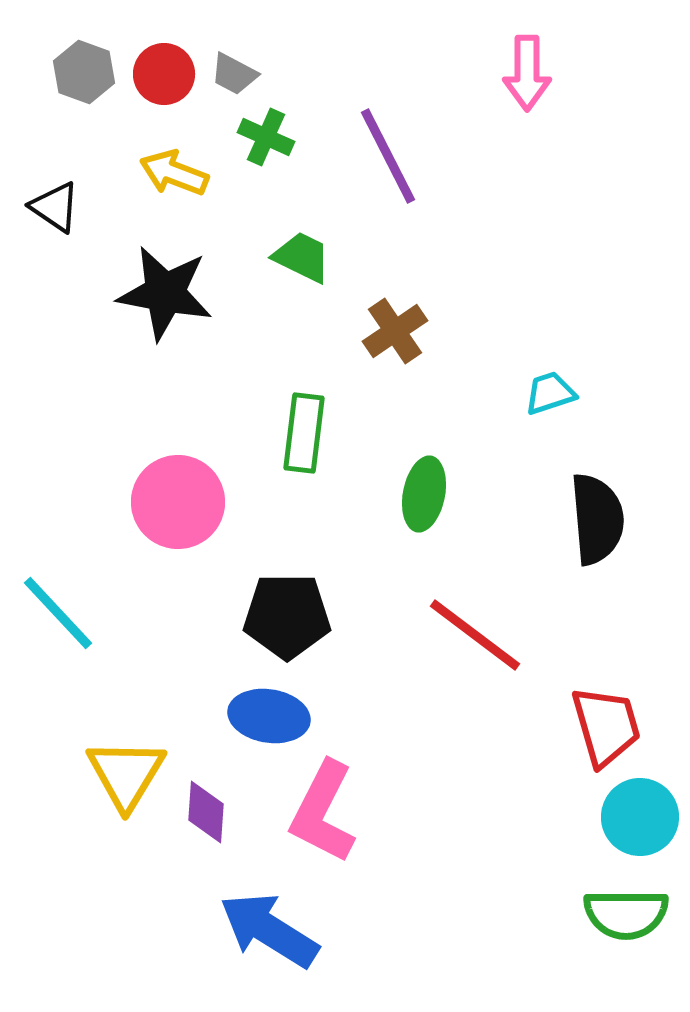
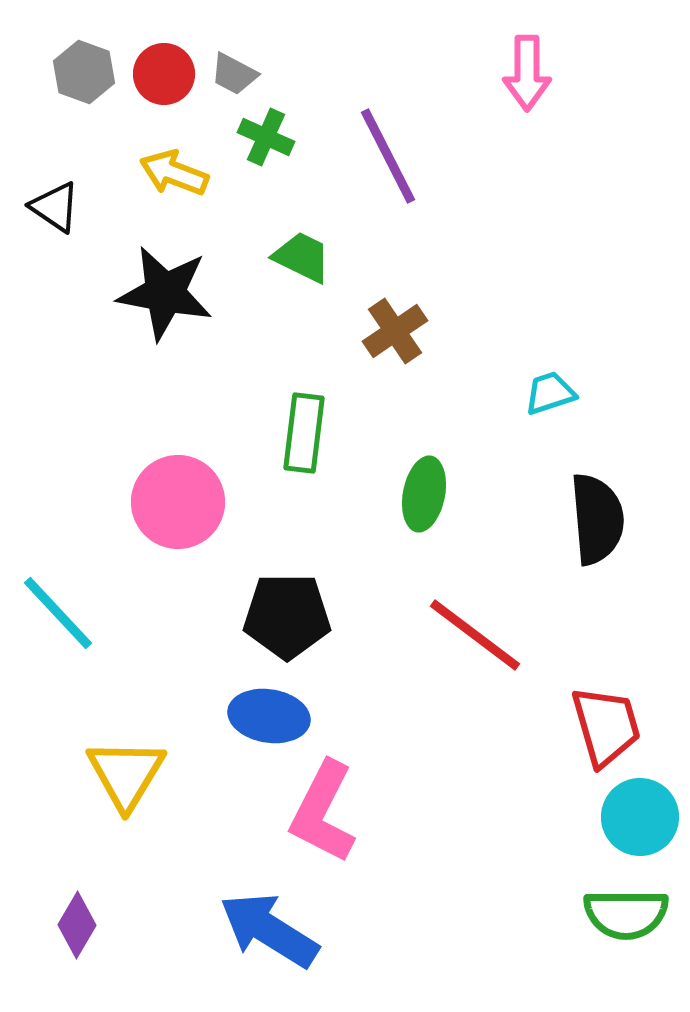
purple diamond: moved 129 px left, 113 px down; rotated 26 degrees clockwise
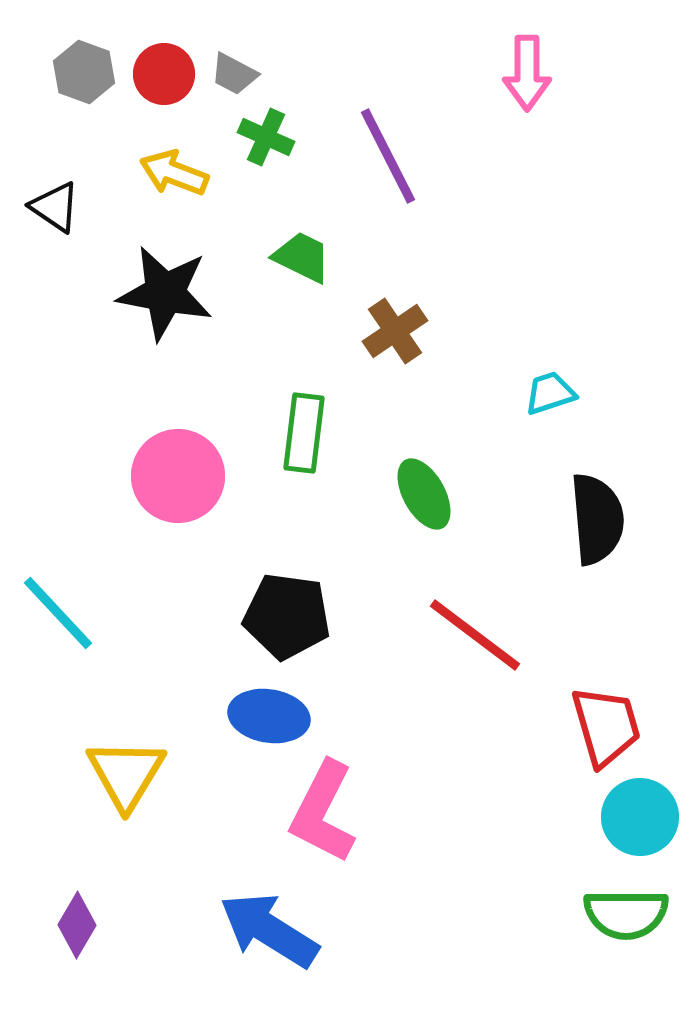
green ellipse: rotated 40 degrees counterclockwise
pink circle: moved 26 px up
black pentagon: rotated 8 degrees clockwise
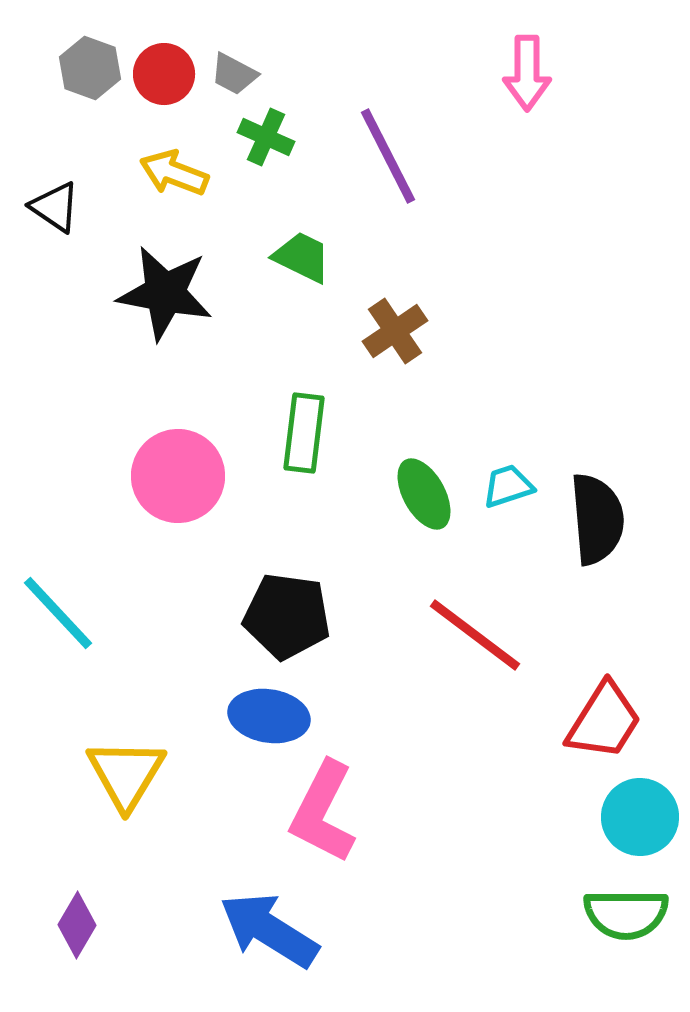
gray hexagon: moved 6 px right, 4 px up
cyan trapezoid: moved 42 px left, 93 px down
red trapezoid: moved 2 px left, 5 px up; rotated 48 degrees clockwise
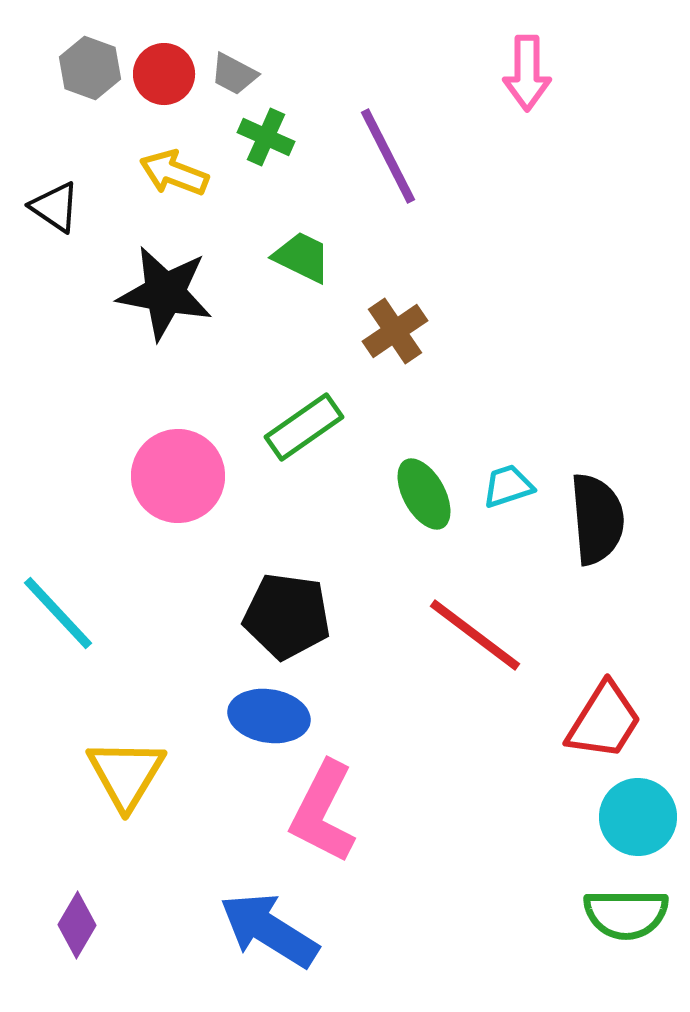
green rectangle: moved 6 px up; rotated 48 degrees clockwise
cyan circle: moved 2 px left
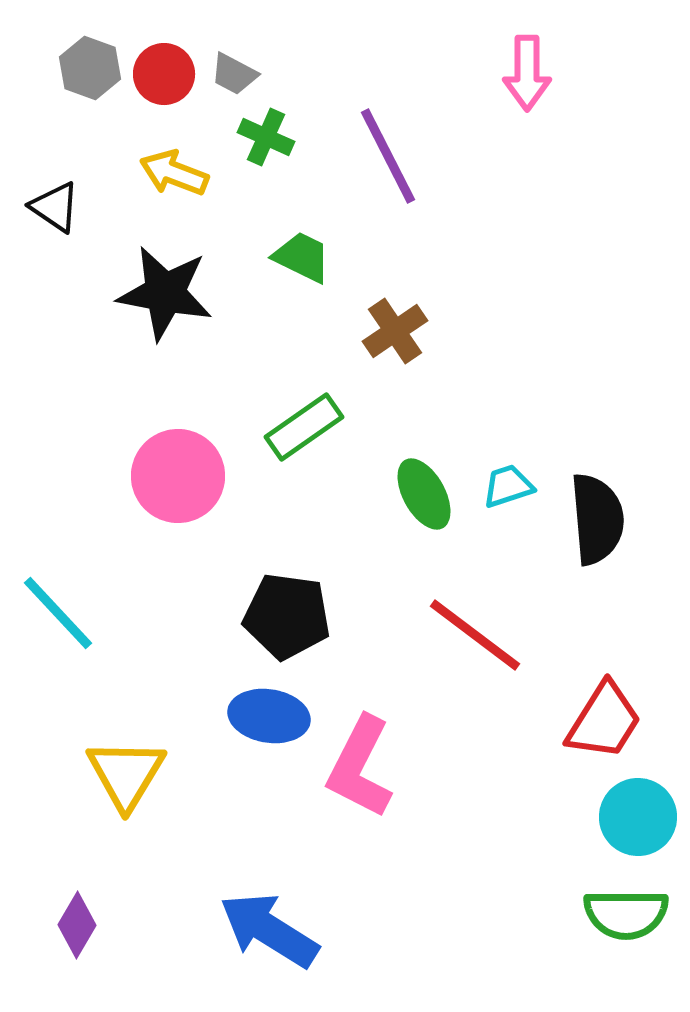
pink L-shape: moved 37 px right, 45 px up
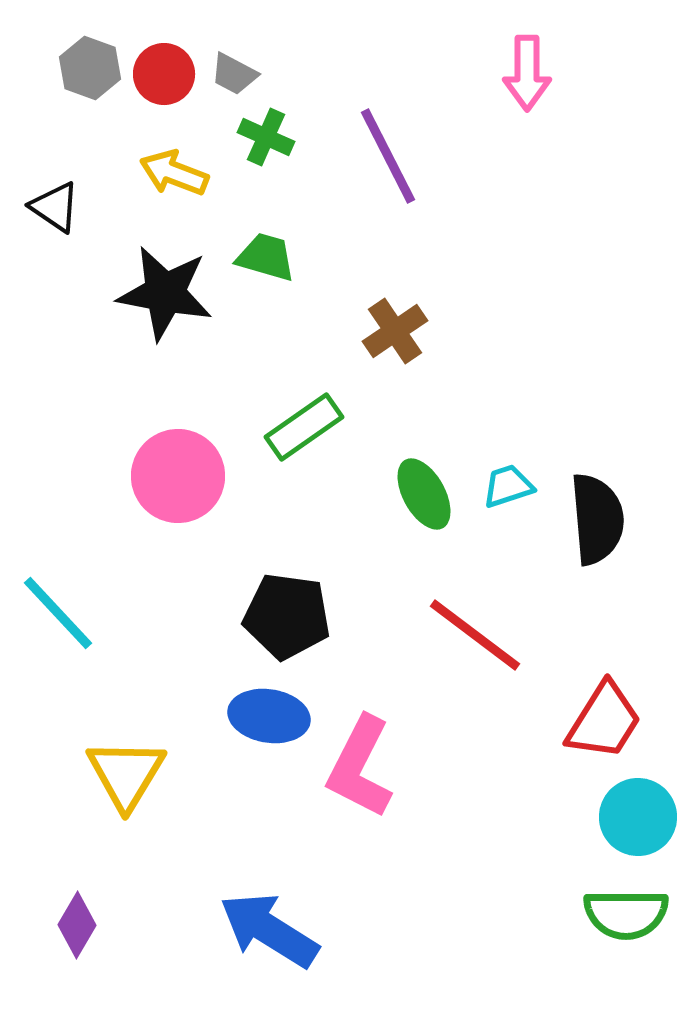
green trapezoid: moved 36 px left; rotated 10 degrees counterclockwise
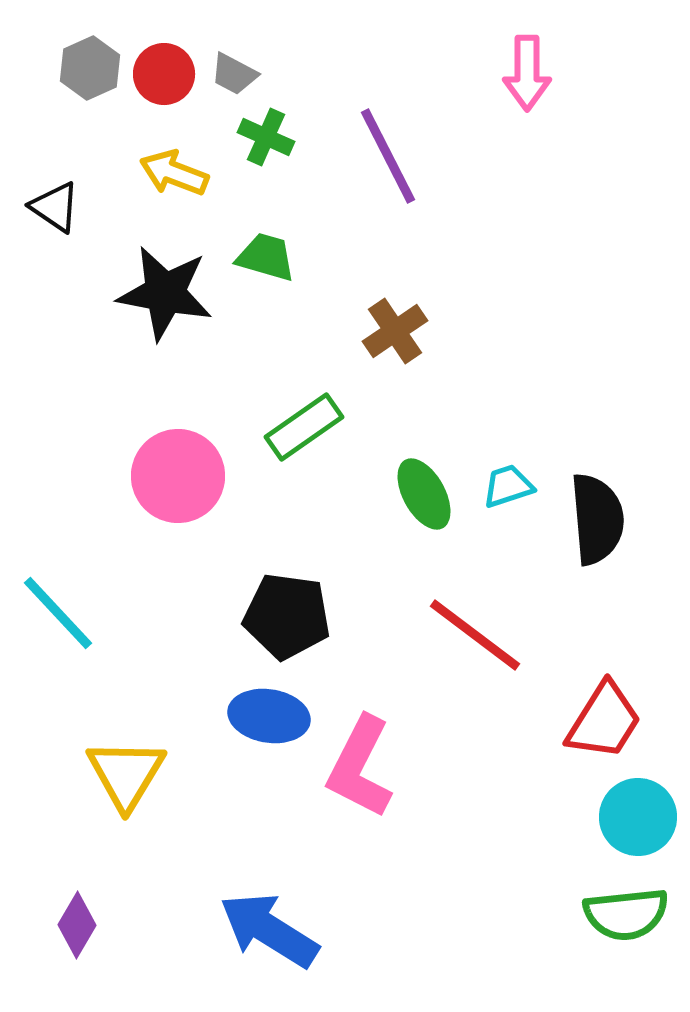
gray hexagon: rotated 16 degrees clockwise
green semicircle: rotated 6 degrees counterclockwise
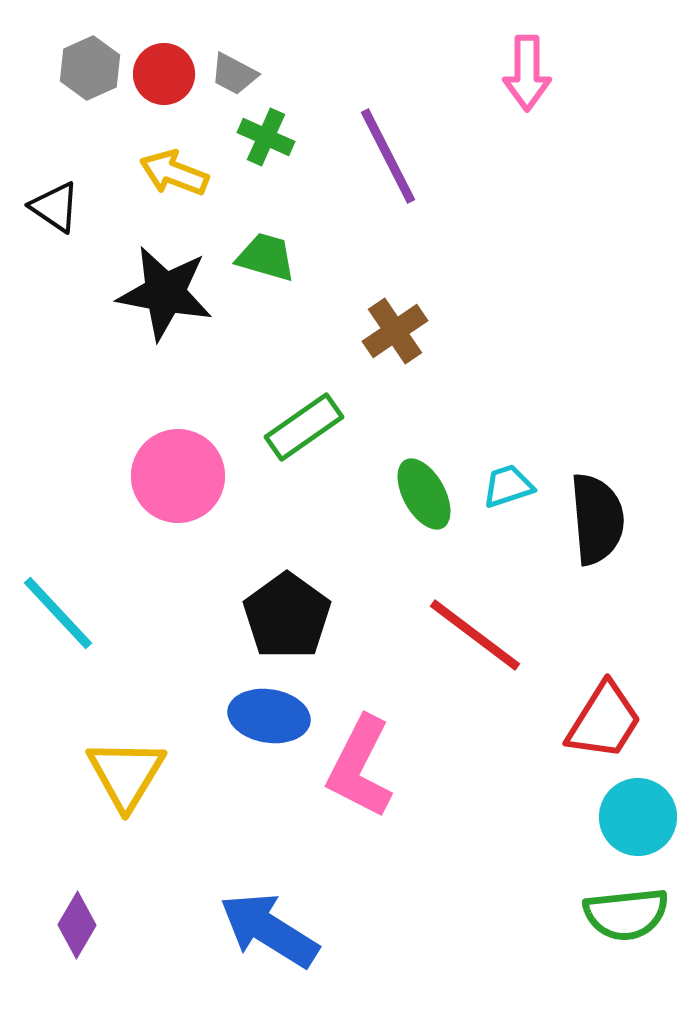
black pentagon: rotated 28 degrees clockwise
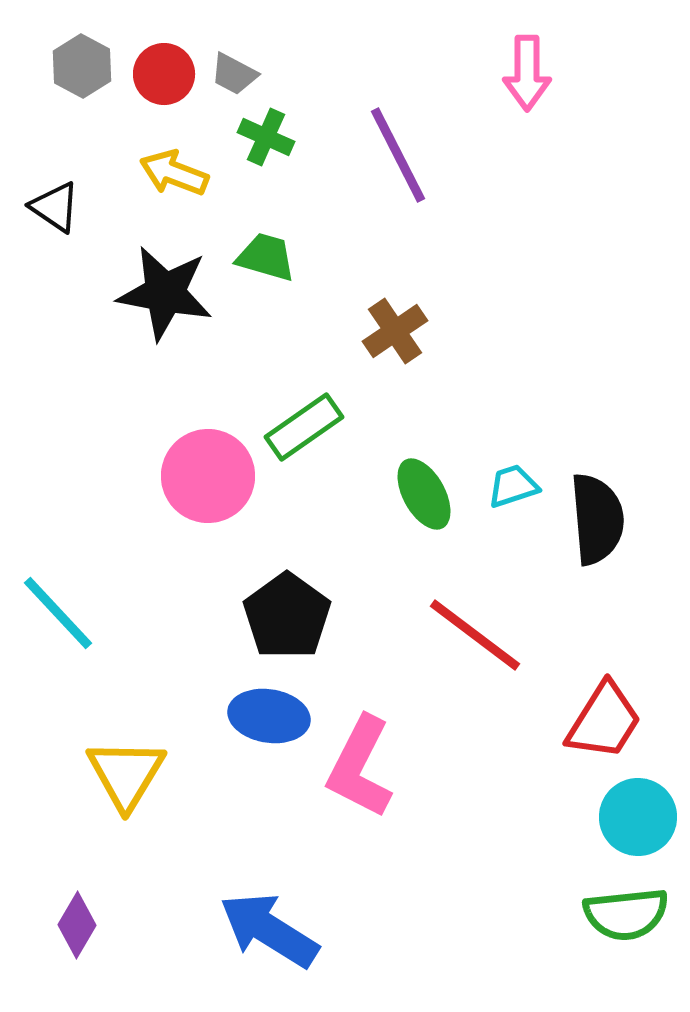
gray hexagon: moved 8 px left, 2 px up; rotated 8 degrees counterclockwise
purple line: moved 10 px right, 1 px up
pink circle: moved 30 px right
cyan trapezoid: moved 5 px right
